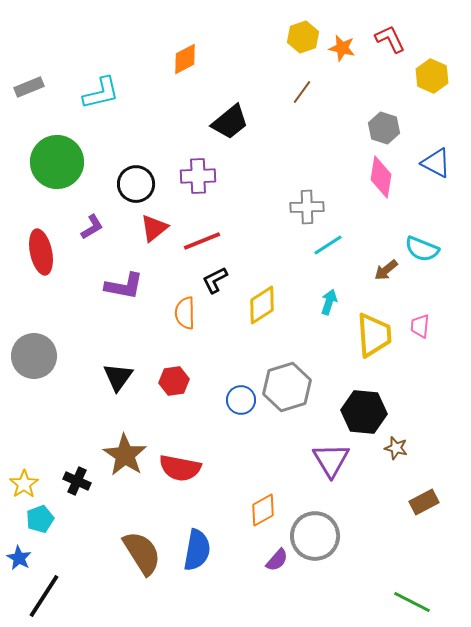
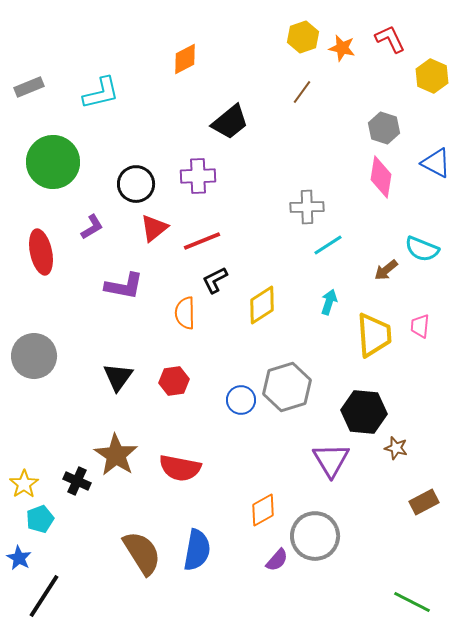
green circle at (57, 162): moved 4 px left
brown star at (125, 455): moved 9 px left
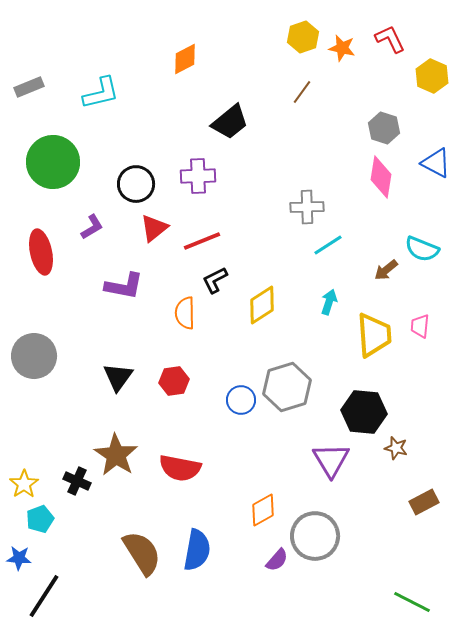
blue star at (19, 558): rotated 25 degrees counterclockwise
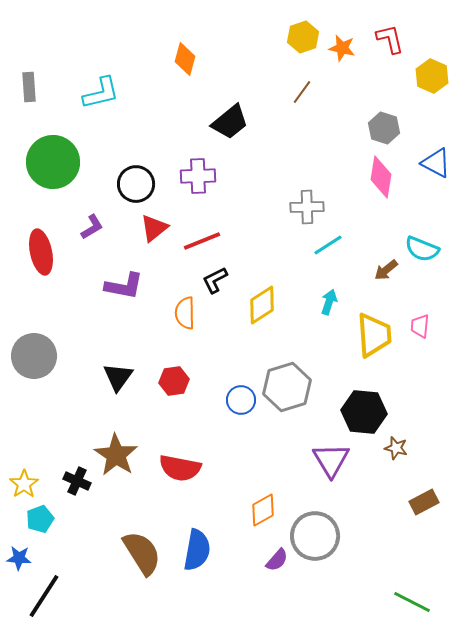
red L-shape at (390, 39): rotated 12 degrees clockwise
orange diamond at (185, 59): rotated 48 degrees counterclockwise
gray rectangle at (29, 87): rotated 72 degrees counterclockwise
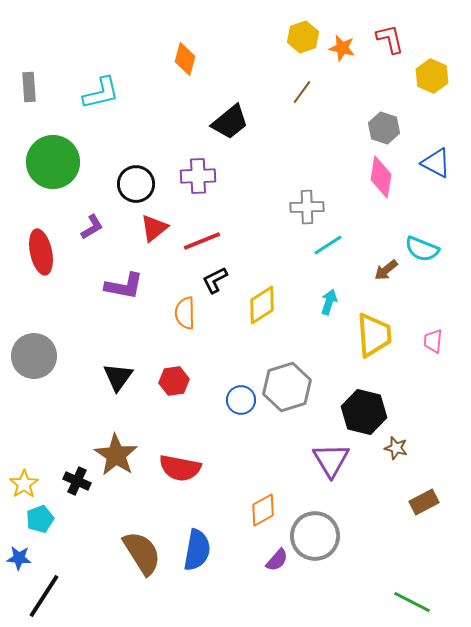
pink trapezoid at (420, 326): moved 13 px right, 15 px down
black hexagon at (364, 412): rotated 9 degrees clockwise
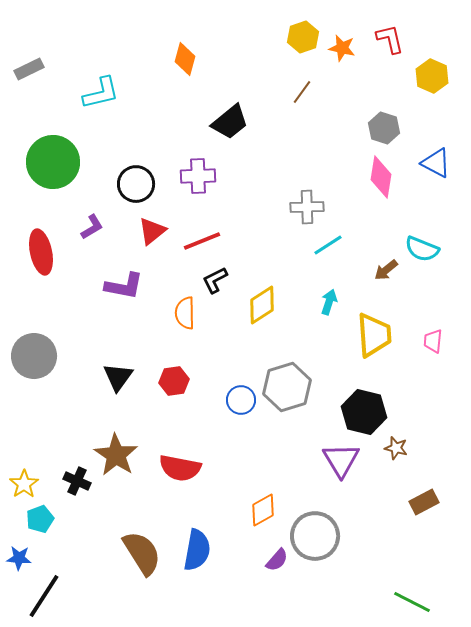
gray rectangle at (29, 87): moved 18 px up; rotated 68 degrees clockwise
red triangle at (154, 228): moved 2 px left, 3 px down
purple triangle at (331, 460): moved 10 px right
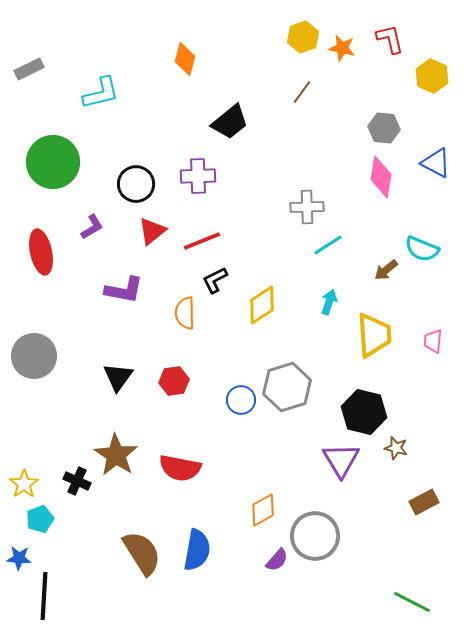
gray hexagon at (384, 128): rotated 12 degrees counterclockwise
purple L-shape at (124, 286): moved 4 px down
black line at (44, 596): rotated 30 degrees counterclockwise
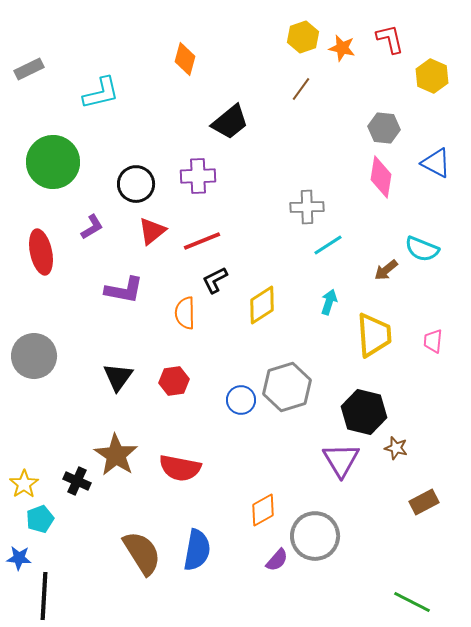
brown line at (302, 92): moved 1 px left, 3 px up
